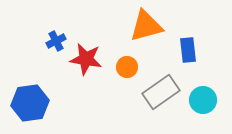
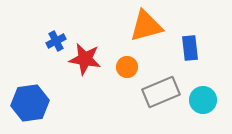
blue rectangle: moved 2 px right, 2 px up
red star: moved 1 px left
gray rectangle: rotated 12 degrees clockwise
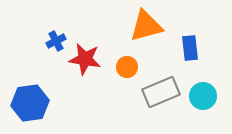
cyan circle: moved 4 px up
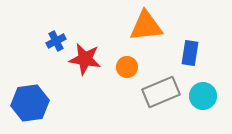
orange triangle: rotated 9 degrees clockwise
blue rectangle: moved 5 px down; rotated 15 degrees clockwise
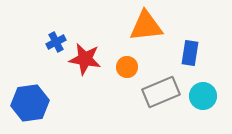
blue cross: moved 1 px down
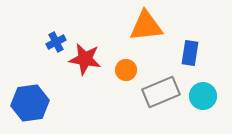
orange circle: moved 1 px left, 3 px down
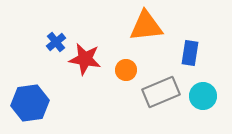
blue cross: rotated 12 degrees counterclockwise
